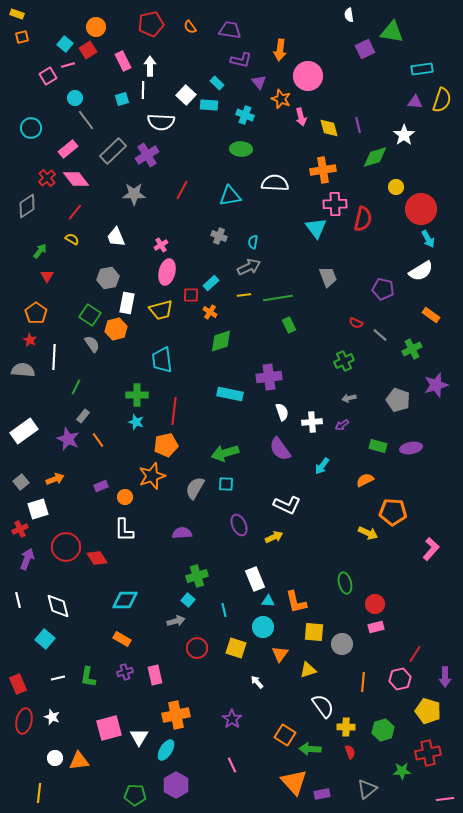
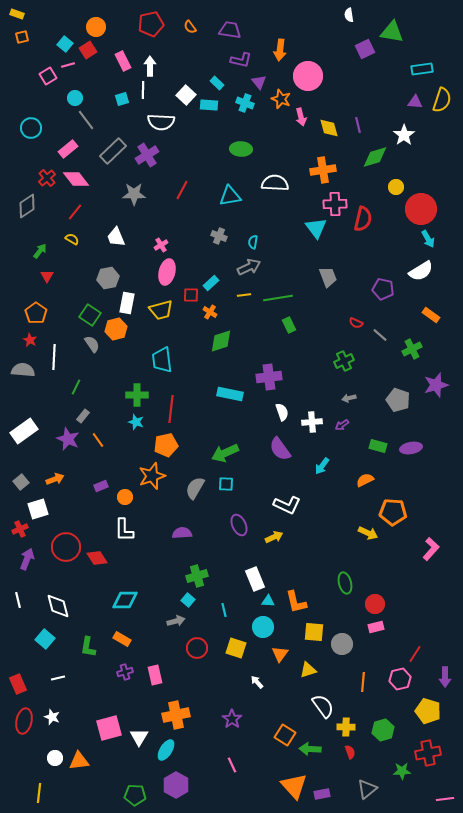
cyan cross at (245, 115): moved 12 px up
red line at (174, 411): moved 3 px left, 2 px up
green arrow at (225, 453): rotated 8 degrees counterclockwise
green L-shape at (88, 677): moved 30 px up
orange triangle at (294, 782): moved 4 px down
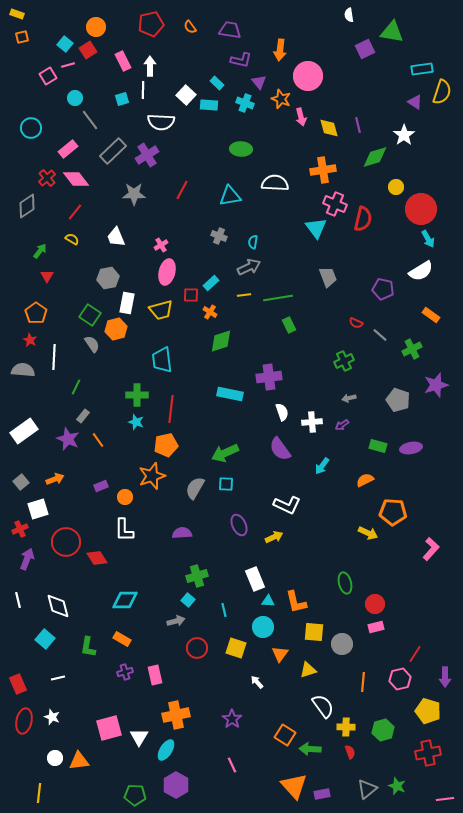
yellow semicircle at (442, 100): moved 8 px up
purple triangle at (415, 102): rotated 28 degrees clockwise
gray line at (86, 120): moved 4 px right
pink cross at (335, 204): rotated 25 degrees clockwise
red circle at (66, 547): moved 5 px up
green star at (402, 771): moved 5 px left, 15 px down; rotated 24 degrees clockwise
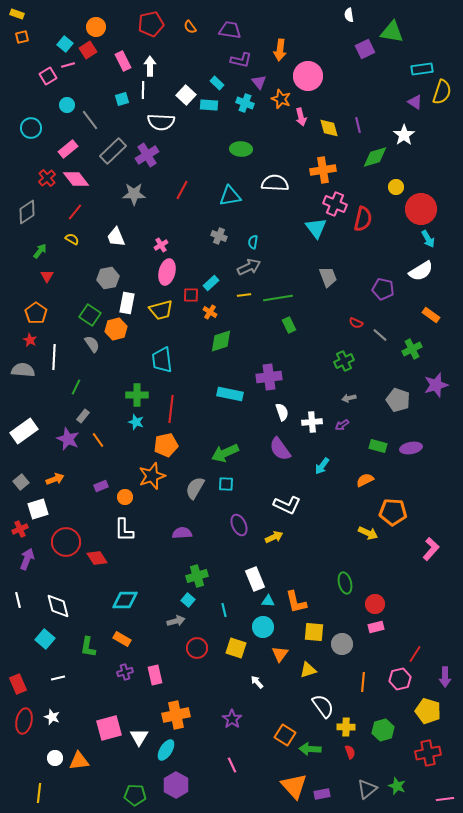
cyan circle at (75, 98): moved 8 px left, 7 px down
gray diamond at (27, 206): moved 6 px down
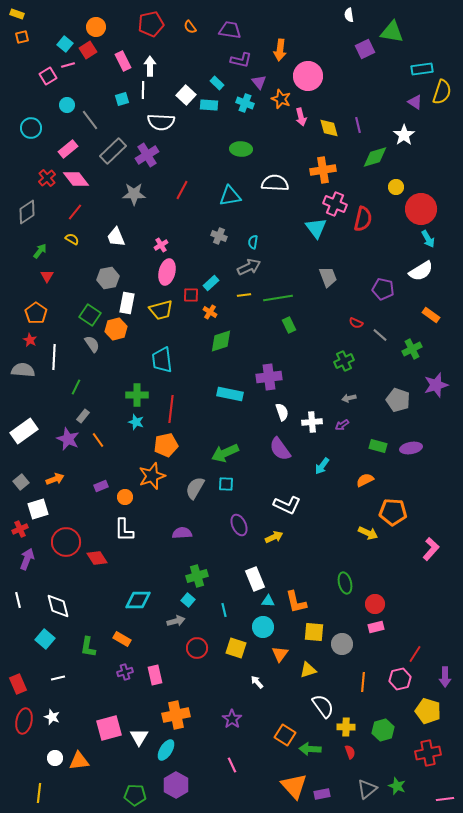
cyan diamond at (125, 600): moved 13 px right
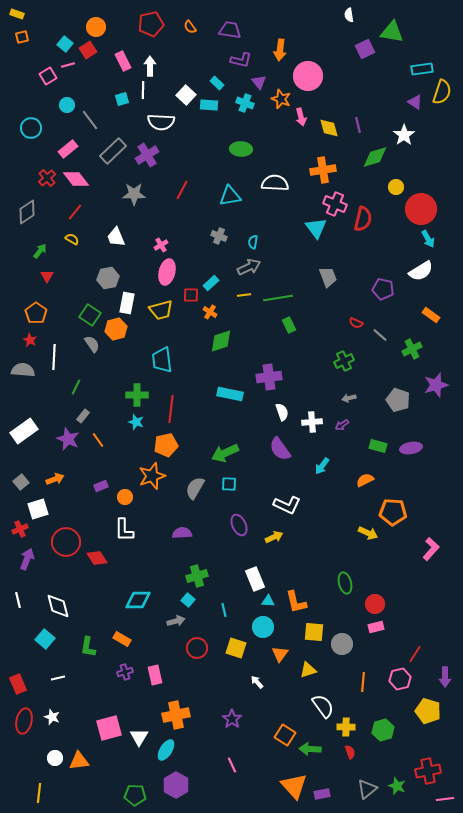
cyan square at (226, 484): moved 3 px right
red cross at (428, 753): moved 18 px down
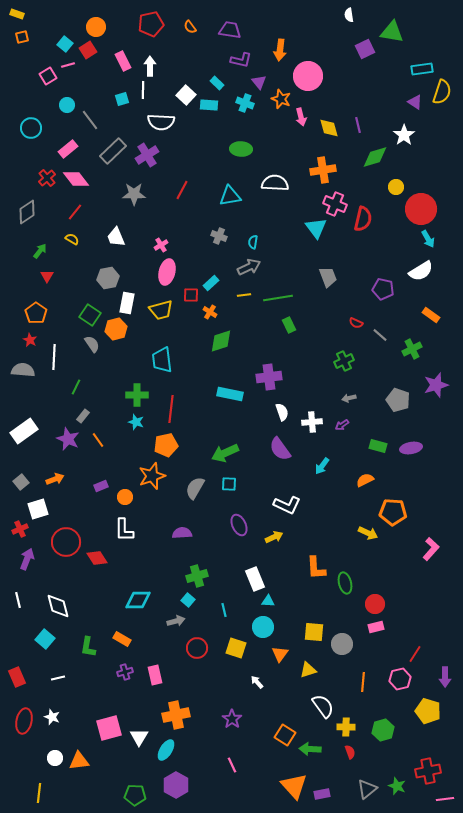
orange L-shape at (296, 602): moved 20 px right, 34 px up; rotated 10 degrees clockwise
red rectangle at (18, 684): moved 1 px left, 7 px up
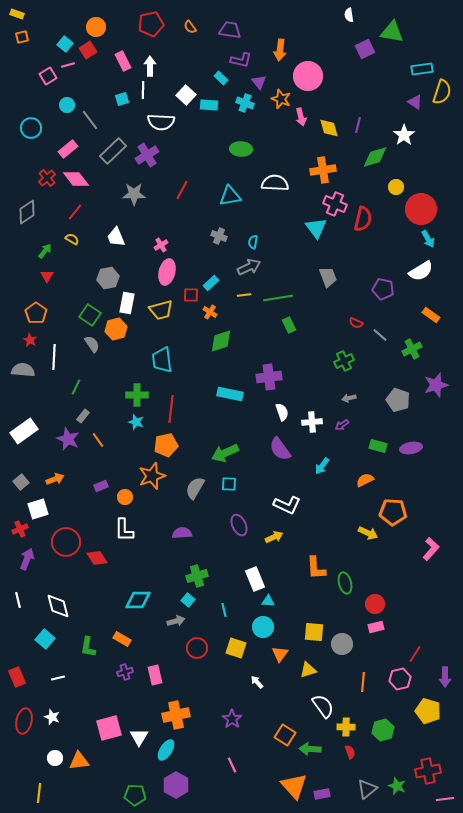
cyan rectangle at (217, 83): moved 4 px right, 5 px up
purple line at (358, 125): rotated 28 degrees clockwise
green arrow at (40, 251): moved 5 px right
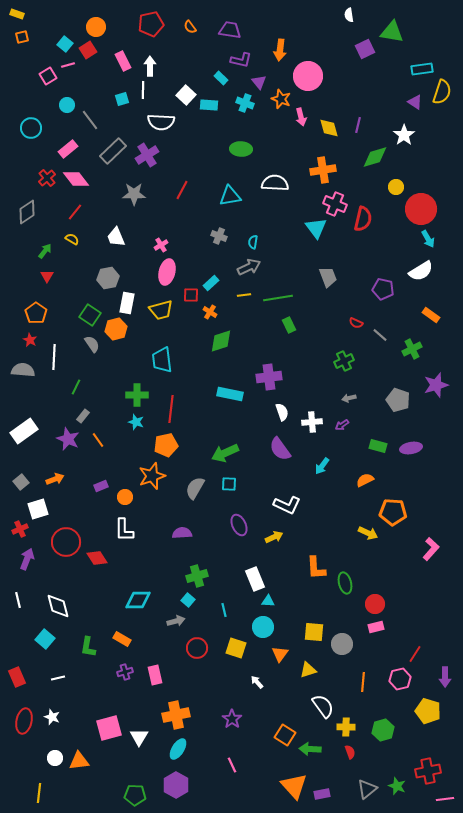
cyan ellipse at (166, 750): moved 12 px right, 1 px up
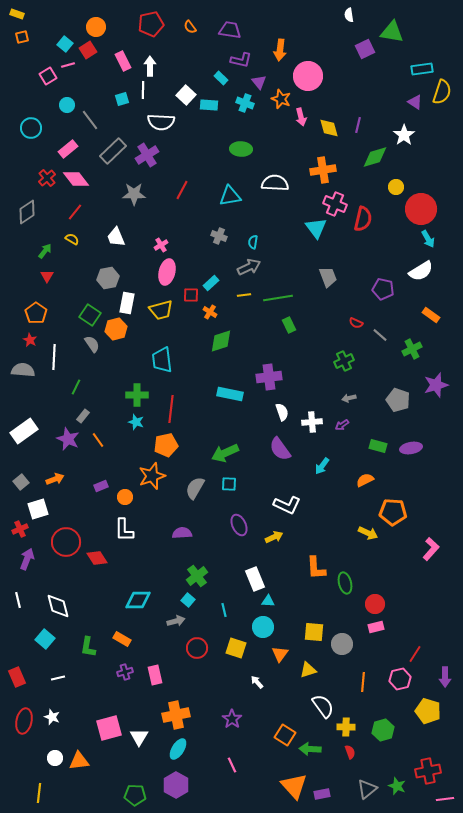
green cross at (197, 576): rotated 20 degrees counterclockwise
